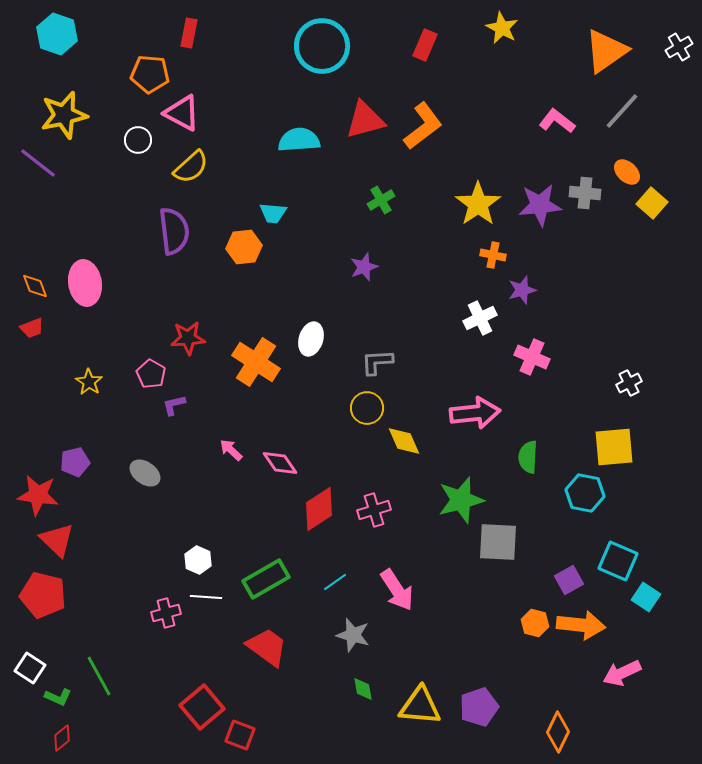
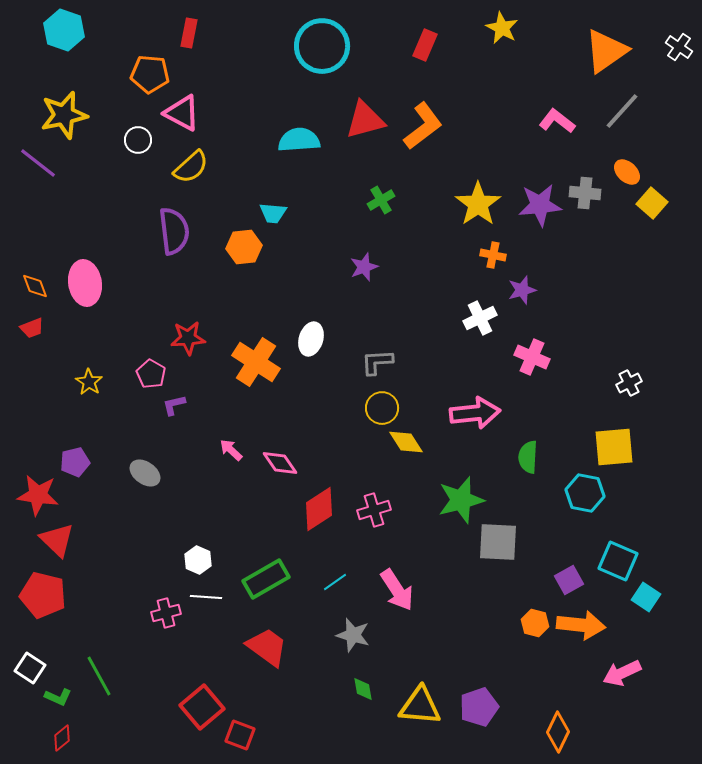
cyan hexagon at (57, 34): moved 7 px right, 4 px up
white cross at (679, 47): rotated 24 degrees counterclockwise
yellow circle at (367, 408): moved 15 px right
yellow diamond at (404, 441): moved 2 px right, 1 px down; rotated 9 degrees counterclockwise
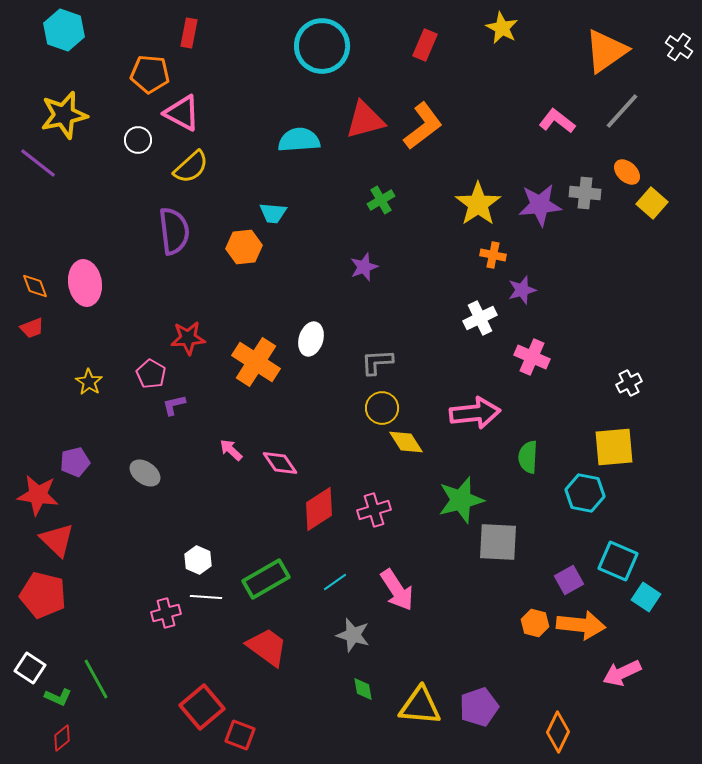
green line at (99, 676): moved 3 px left, 3 px down
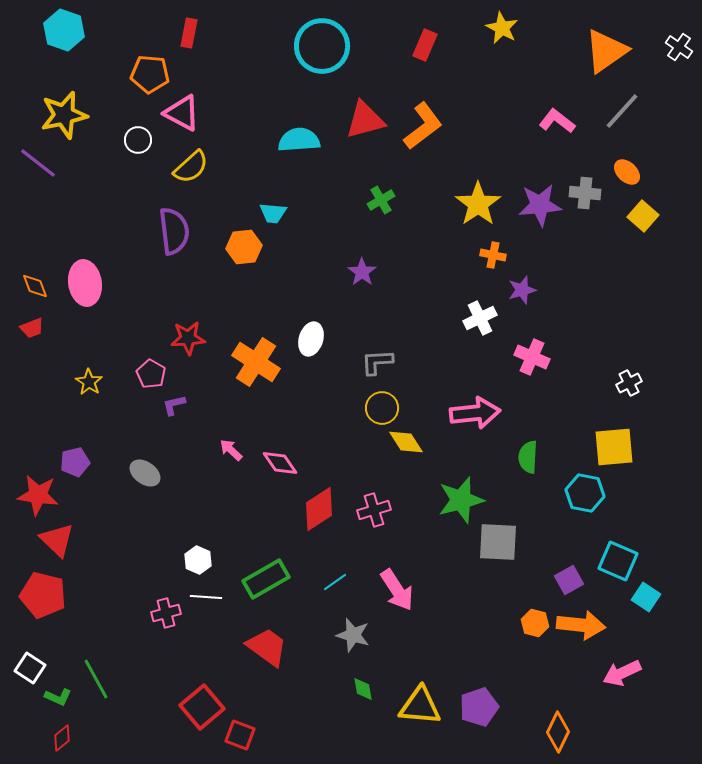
yellow square at (652, 203): moved 9 px left, 13 px down
purple star at (364, 267): moved 2 px left, 5 px down; rotated 16 degrees counterclockwise
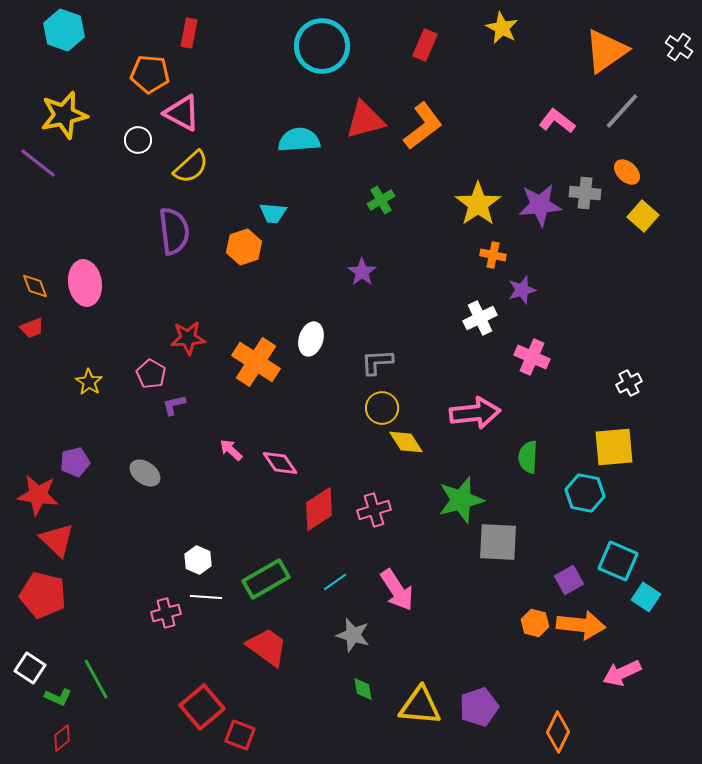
orange hexagon at (244, 247): rotated 12 degrees counterclockwise
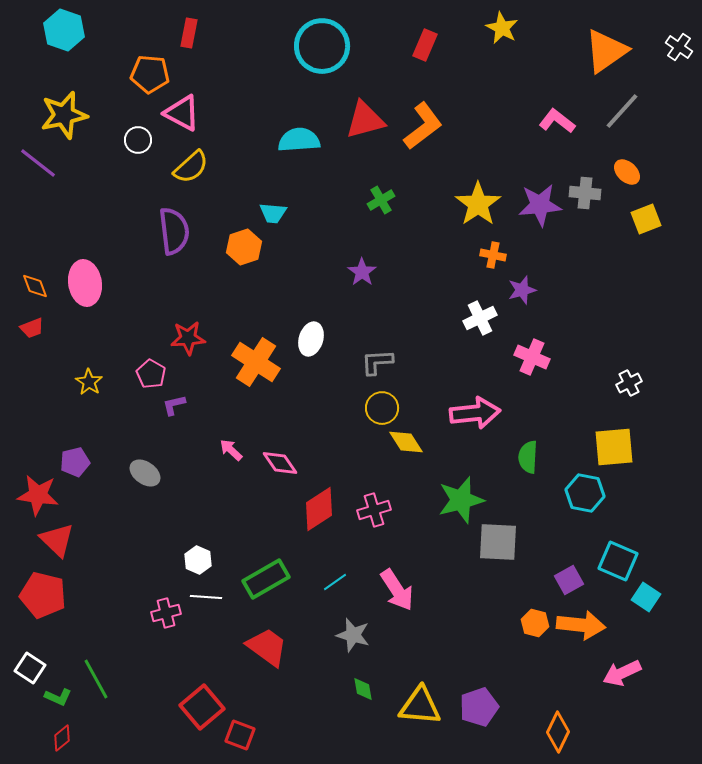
yellow square at (643, 216): moved 3 px right, 3 px down; rotated 28 degrees clockwise
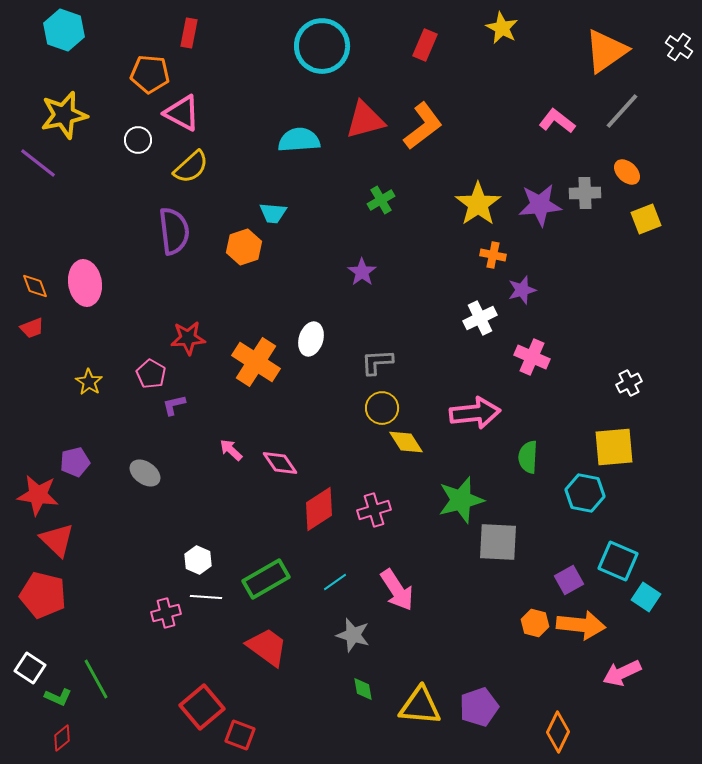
gray cross at (585, 193): rotated 8 degrees counterclockwise
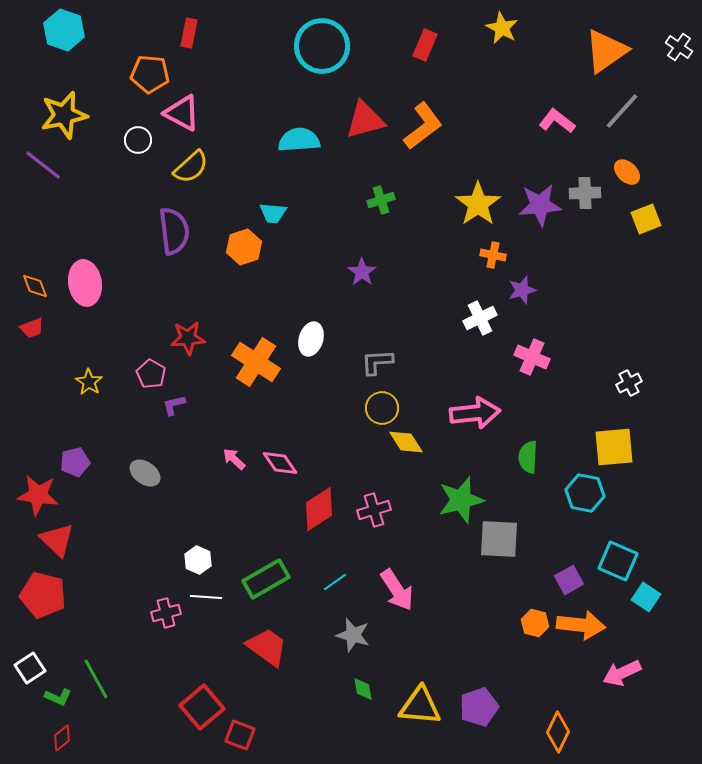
purple line at (38, 163): moved 5 px right, 2 px down
green cross at (381, 200): rotated 12 degrees clockwise
pink arrow at (231, 450): moved 3 px right, 9 px down
gray square at (498, 542): moved 1 px right, 3 px up
white square at (30, 668): rotated 24 degrees clockwise
